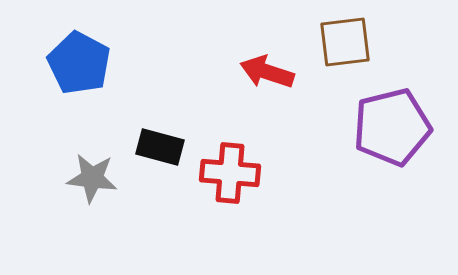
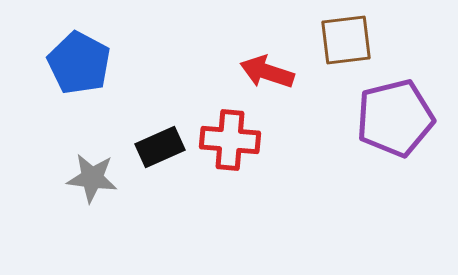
brown square: moved 1 px right, 2 px up
purple pentagon: moved 3 px right, 9 px up
black rectangle: rotated 39 degrees counterclockwise
red cross: moved 33 px up
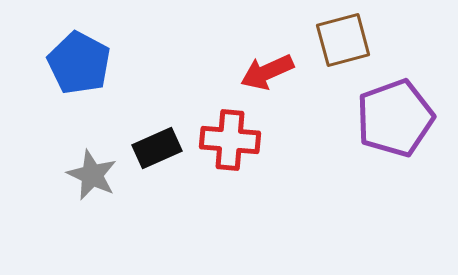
brown square: moved 3 px left; rotated 8 degrees counterclockwise
red arrow: rotated 42 degrees counterclockwise
purple pentagon: rotated 6 degrees counterclockwise
black rectangle: moved 3 px left, 1 px down
gray star: moved 3 px up; rotated 18 degrees clockwise
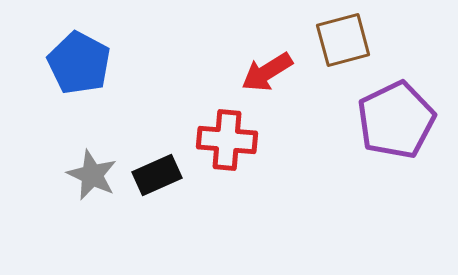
red arrow: rotated 8 degrees counterclockwise
purple pentagon: moved 1 px right, 2 px down; rotated 6 degrees counterclockwise
red cross: moved 3 px left
black rectangle: moved 27 px down
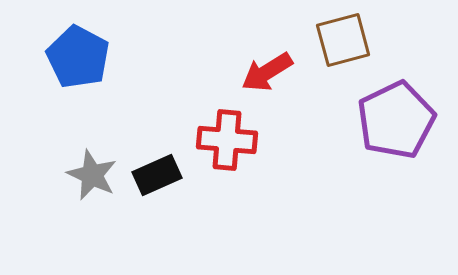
blue pentagon: moved 1 px left, 6 px up
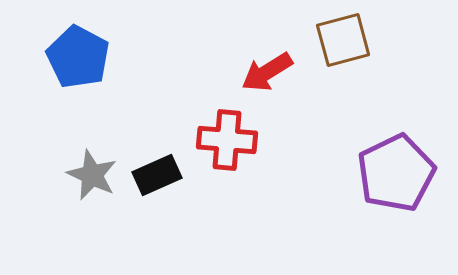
purple pentagon: moved 53 px down
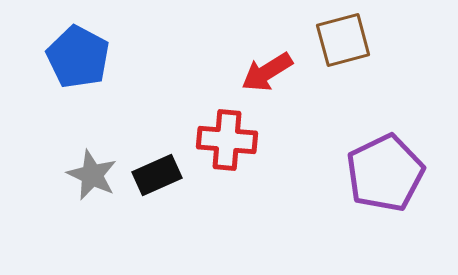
purple pentagon: moved 11 px left
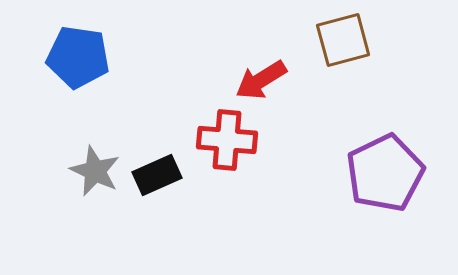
blue pentagon: rotated 20 degrees counterclockwise
red arrow: moved 6 px left, 8 px down
gray star: moved 3 px right, 4 px up
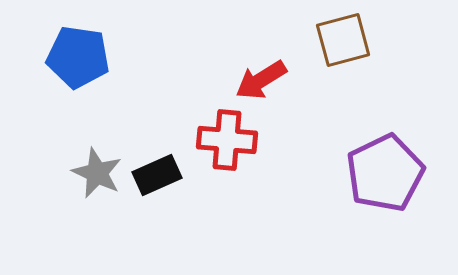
gray star: moved 2 px right, 2 px down
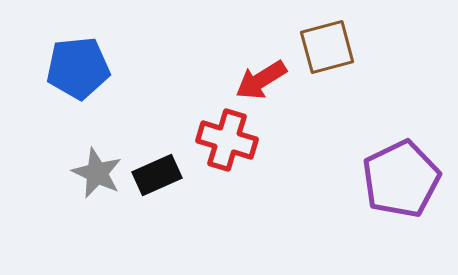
brown square: moved 16 px left, 7 px down
blue pentagon: moved 11 px down; rotated 14 degrees counterclockwise
red cross: rotated 12 degrees clockwise
purple pentagon: moved 16 px right, 6 px down
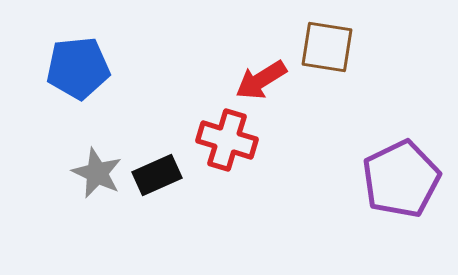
brown square: rotated 24 degrees clockwise
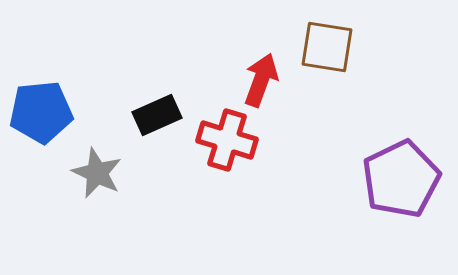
blue pentagon: moved 37 px left, 44 px down
red arrow: rotated 142 degrees clockwise
black rectangle: moved 60 px up
